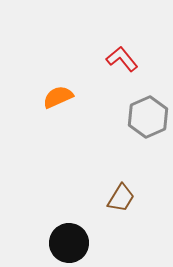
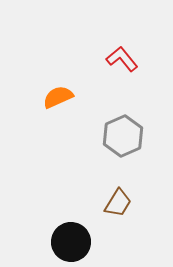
gray hexagon: moved 25 px left, 19 px down
brown trapezoid: moved 3 px left, 5 px down
black circle: moved 2 px right, 1 px up
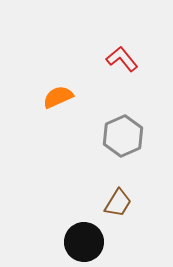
black circle: moved 13 px right
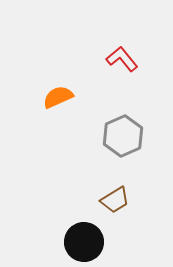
brown trapezoid: moved 3 px left, 3 px up; rotated 28 degrees clockwise
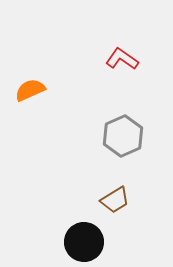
red L-shape: rotated 16 degrees counterclockwise
orange semicircle: moved 28 px left, 7 px up
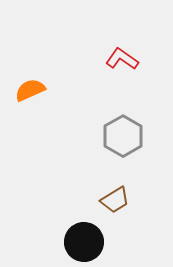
gray hexagon: rotated 6 degrees counterclockwise
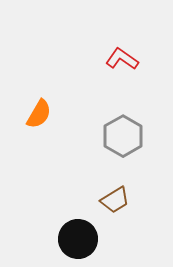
orange semicircle: moved 9 px right, 24 px down; rotated 144 degrees clockwise
black circle: moved 6 px left, 3 px up
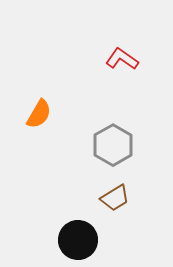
gray hexagon: moved 10 px left, 9 px down
brown trapezoid: moved 2 px up
black circle: moved 1 px down
